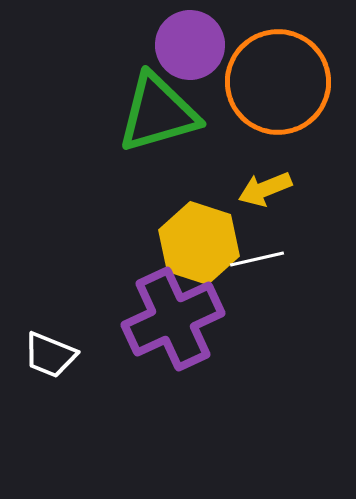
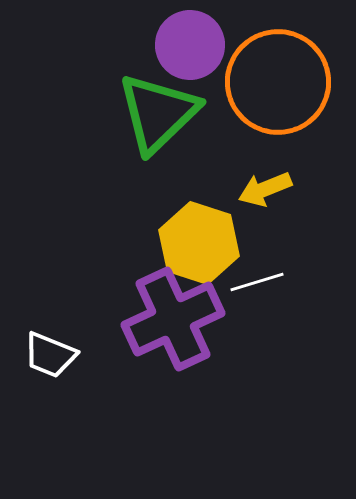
green triangle: rotated 28 degrees counterclockwise
white line: moved 23 px down; rotated 4 degrees counterclockwise
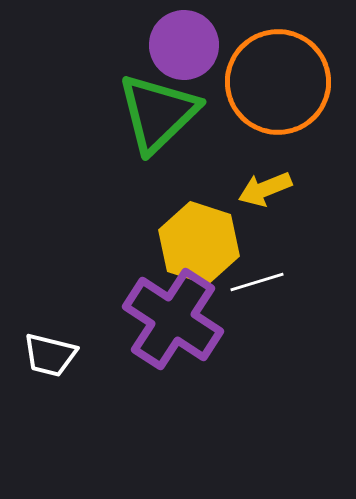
purple circle: moved 6 px left
purple cross: rotated 32 degrees counterclockwise
white trapezoid: rotated 8 degrees counterclockwise
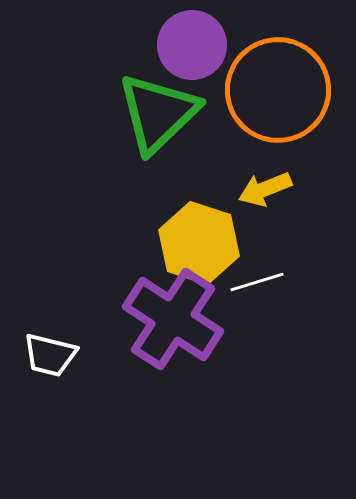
purple circle: moved 8 px right
orange circle: moved 8 px down
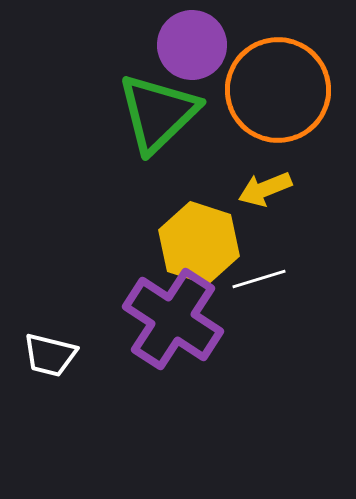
white line: moved 2 px right, 3 px up
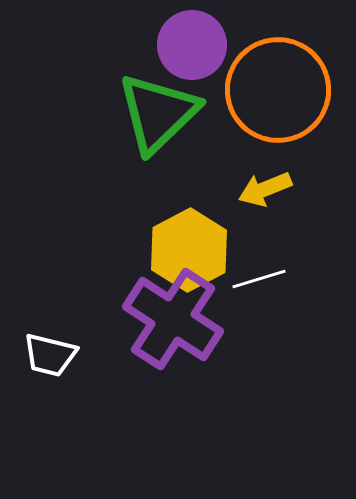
yellow hexagon: moved 10 px left, 7 px down; rotated 14 degrees clockwise
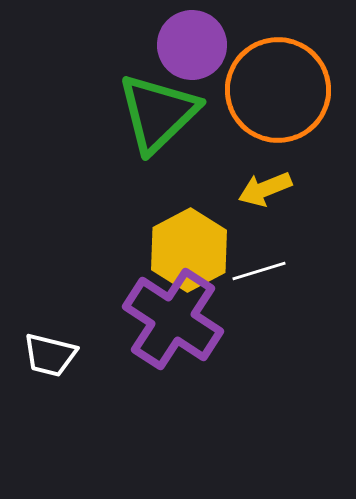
white line: moved 8 px up
